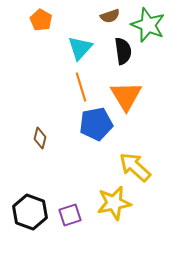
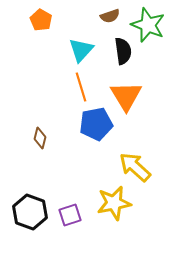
cyan triangle: moved 1 px right, 2 px down
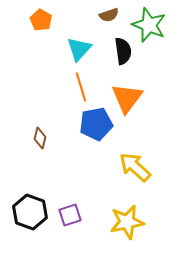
brown semicircle: moved 1 px left, 1 px up
green star: moved 1 px right
cyan triangle: moved 2 px left, 1 px up
orange triangle: moved 1 px right, 2 px down; rotated 8 degrees clockwise
yellow star: moved 13 px right, 19 px down
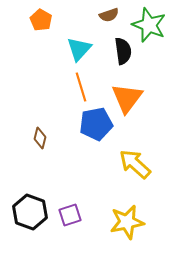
yellow arrow: moved 3 px up
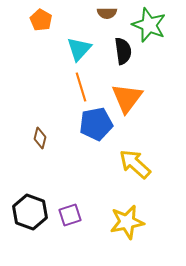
brown semicircle: moved 2 px left, 2 px up; rotated 18 degrees clockwise
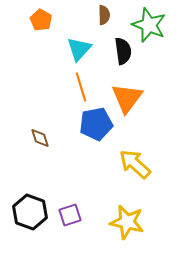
brown semicircle: moved 3 px left, 2 px down; rotated 90 degrees counterclockwise
brown diamond: rotated 30 degrees counterclockwise
yellow star: rotated 24 degrees clockwise
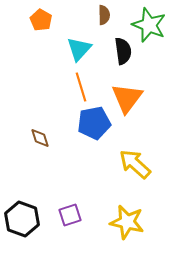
blue pentagon: moved 2 px left, 1 px up
black hexagon: moved 8 px left, 7 px down
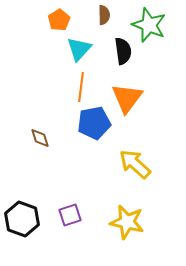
orange pentagon: moved 18 px right; rotated 10 degrees clockwise
orange line: rotated 24 degrees clockwise
